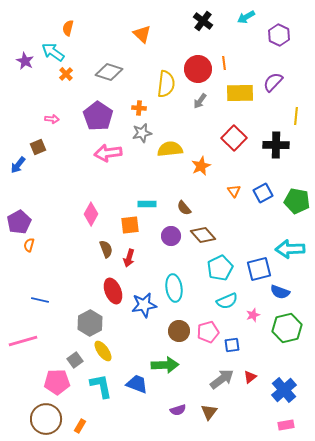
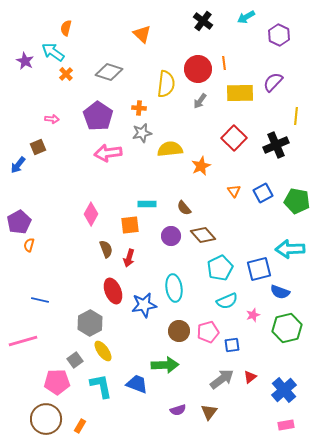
orange semicircle at (68, 28): moved 2 px left
black cross at (276, 145): rotated 25 degrees counterclockwise
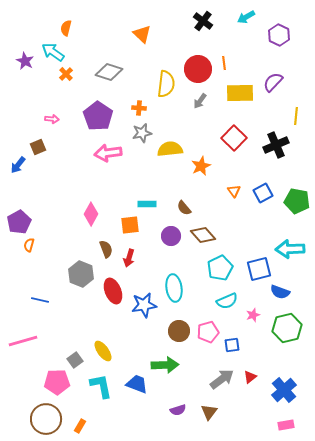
gray hexagon at (90, 323): moved 9 px left, 49 px up; rotated 10 degrees counterclockwise
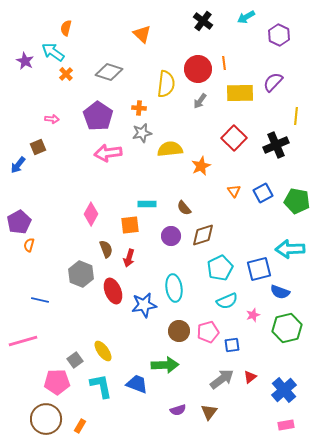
brown diamond at (203, 235): rotated 65 degrees counterclockwise
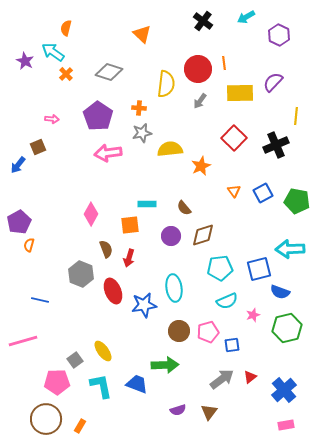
cyan pentagon at (220, 268): rotated 20 degrees clockwise
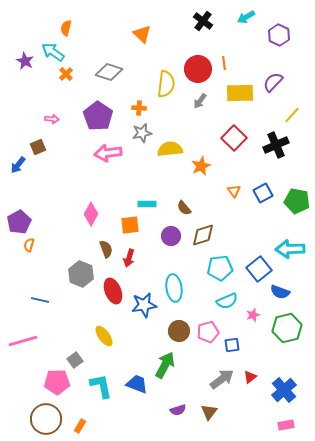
yellow line at (296, 116): moved 4 px left, 1 px up; rotated 36 degrees clockwise
blue square at (259, 269): rotated 25 degrees counterclockwise
yellow ellipse at (103, 351): moved 1 px right, 15 px up
green arrow at (165, 365): rotated 60 degrees counterclockwise
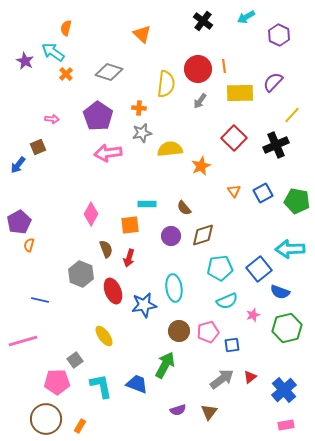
orange line at (224, 63): moved 3 px down
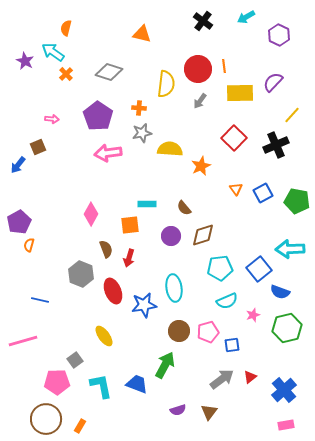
orange triangle at (142, 34): rotated 30 degrees counterclockwise
yellow semicircle at (170, 149): rotated 10 degrees clockwise
orange triangle at (234, 191): moved 2 px right, 2 px up
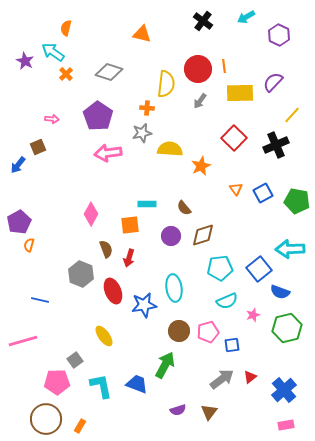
orange cross at (139, 108): moved 8 px right
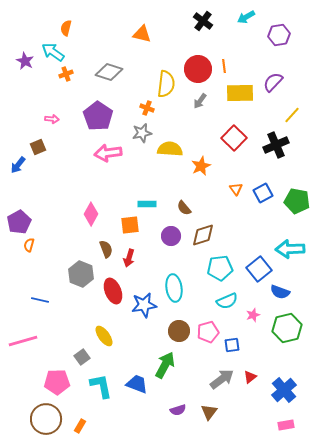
purple hexagon at (279, 35): rotated 25 degrees clockwise
orange cross at (66, 74): rotated 24 degrees clockwise
orange cross at (147, 108): rotated 16 degrees clockwise
gray square at (75, 360): moved 7 px right, 3 px up
